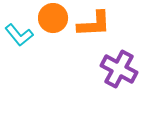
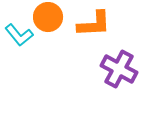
orange circle: moved 5 px left, 1 px up
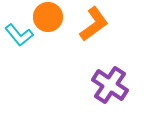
orange L-shape: rotated 33 degrees counterclockwise
purple cross: moved 9 px left, 16 px down; rotated 6 degrees clockwise
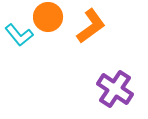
orange L-shape: moved 3 px left, 2 px down
purple cross: moved 5 px right, 4 px down
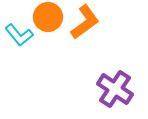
orange L-shape: moved 6 px left, 4 px up
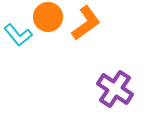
orange L-shape: moved 1 px right, 1 px down
cyan L-shape: moved 1 px left
